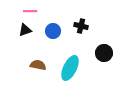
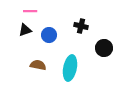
blue circle: moved 4 px left, 4 px down
black circle: moved 5 px up
cyan ellipse: rotated 15 degrees counterclockwise
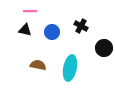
black cross: rotated 16 degrees clockwise
black triangle: rotated 32 degrees clockwise
blue circle: moved 3 px right, 3 px up
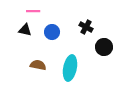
pink line: moved 3 px right
black cross: moved 5 px right, 1 px down
black circle: moved 1 px up
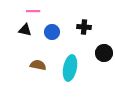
black cross: moved 2 px left; rotated 24 degrees counterclockwise
black circle: moved 6 px down
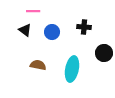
black triangle: rotated 24 degrees clockwise
cyan ellipse: moved 2 px right, 1 px down
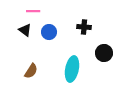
blue circle: moved 3 px left
brown semicircle: moved 7 px left, 6 px down; rotated 112 degrees clockwise
